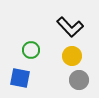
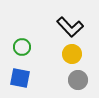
green circle: moved 9 px left, 3 px up
yellow circle: moved 2 px up
gray circle: moved 1 px left
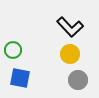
green circle: moved 9 px left, 3 px down
yellow circle: moved 2 px left
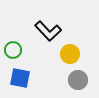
black L-shape: moved 22 px left, 4 px down
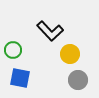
black L-shape: moved 2 px right
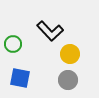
green circle: moved 6 px up
gray circle: moved 10 px left
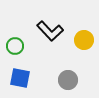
green circle: moved 2 px right, 2 px down
yellow circle: moved 14 px right, 14 px up
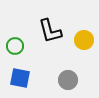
black L-shape: rotated 28 degrees clockwise
